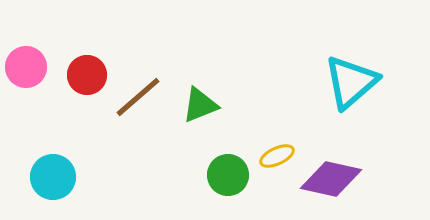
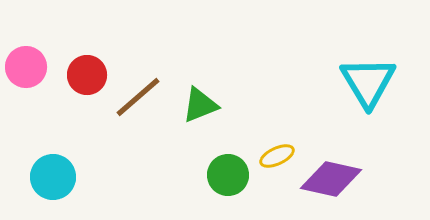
cyan triangle: moved 17 px right; rotated 20 degrees counterclockwise
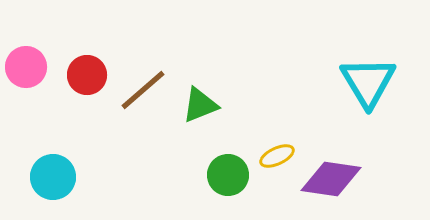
brown line: moved 5 px right, 7 px up
purple diamond: rotated 4 degrees counterclockwise
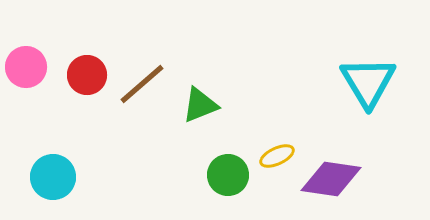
brown line: moved 1 px left, 6 px up
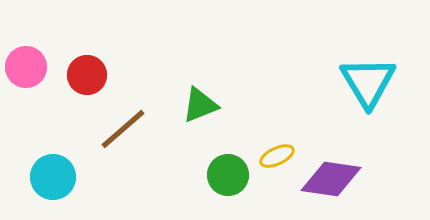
brown line: moved 19 px left, 45 px down
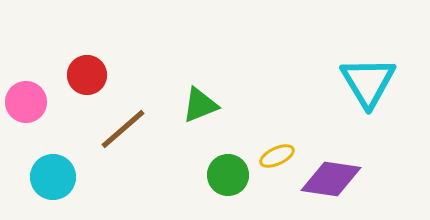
pink circle: moved 35 px down
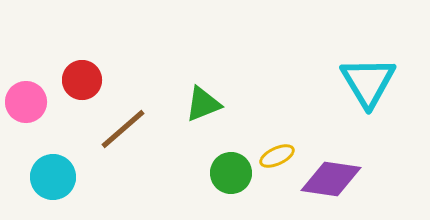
red circle: moved 5 px left, 5 px down
green triangle: moved 3 px right, 1 px up
green circle: moved 3 px right, 2 px up
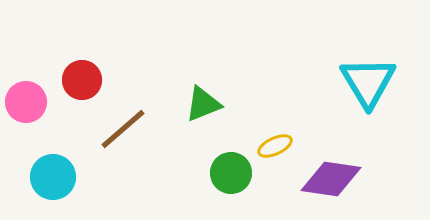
yellow ellipse: moved 2 px left, 10 px up
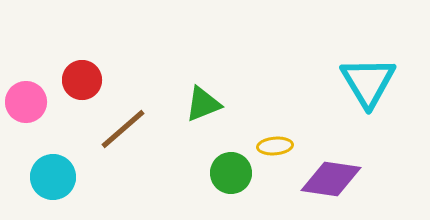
yellow ellipse: rotated 20 degrees clockwise
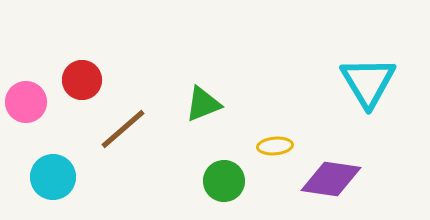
green circle: moved 7 px left, 8 px down
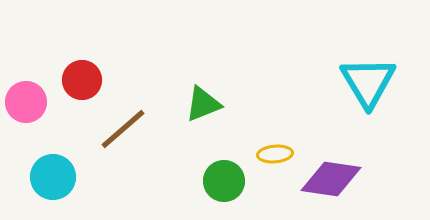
yellow ellipse: moved 8 px down
